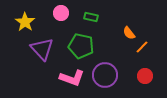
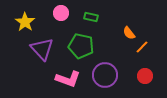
pink L-shape: moved 4 px left, 1 px down
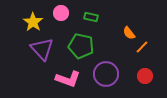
yellow star: moved 8 px right
purple circle: moved 1 px right, 1 px up
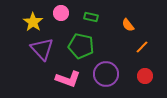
orange semicircle: moved 1 px left, 8 px up
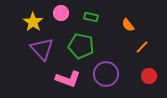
red circle: moved 4 px right
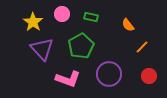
pink circle: moved 1 px right, 1 px down
green pentagon: rotated 30 degrees clockwise
purple circle: moved 3 px right
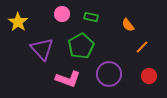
yellow star: moved 15 px left
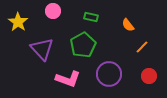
pink circle: moved 9 px left, 3 px up
green pentagon: moved 2 px right, 1 px up
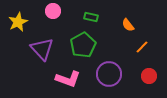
yellow star: rotated 12 degrees clockwise
